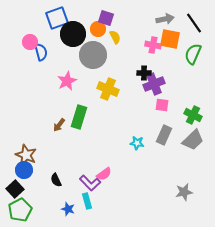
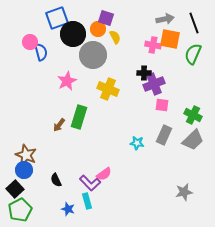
black line: rotated 15 degrees clockwise
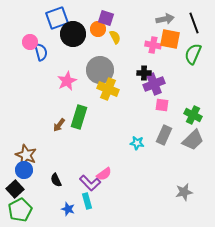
gray circle: moved 7 px right, 15 px down
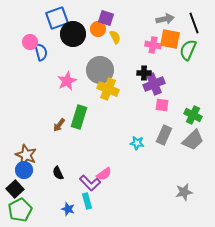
green semicircle: moved 5 px left, 4 px up
black semicircle: moved 2 px right, 7 px up
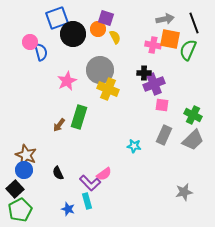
cyan star: moved 3 px left, 3 px down
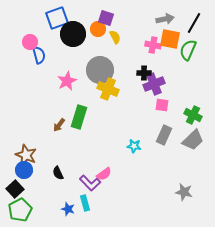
black line: rotated 50 degrees clockwise
blue semicircle: moved 2 px left, 3 px down
gray star: rotated 24 degrees clockwise
cyan rectangle: moved 2 px left, 2 px down
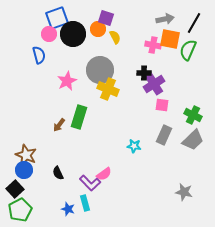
pink circle: moved 19 px right, 8 px up
purple cross: rotated 10 degrees counterclockwise
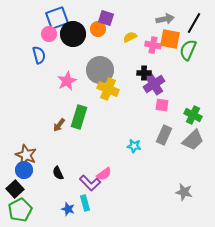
yellow semicircle: moved 15 px right; rotated 88 degrees counterclockwise
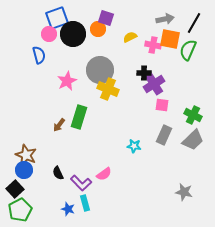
purple L-shape: moved 9 px left
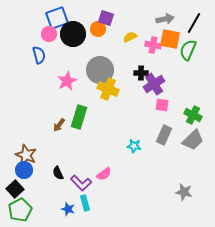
black cross: moved 3 px left
